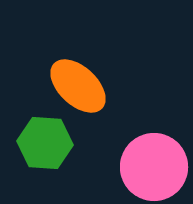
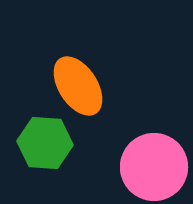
orange ellipse: rotated 14 degrees clockwise
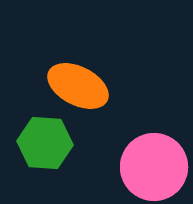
orange ellipse: rotated 30 degrees counterclockwise
